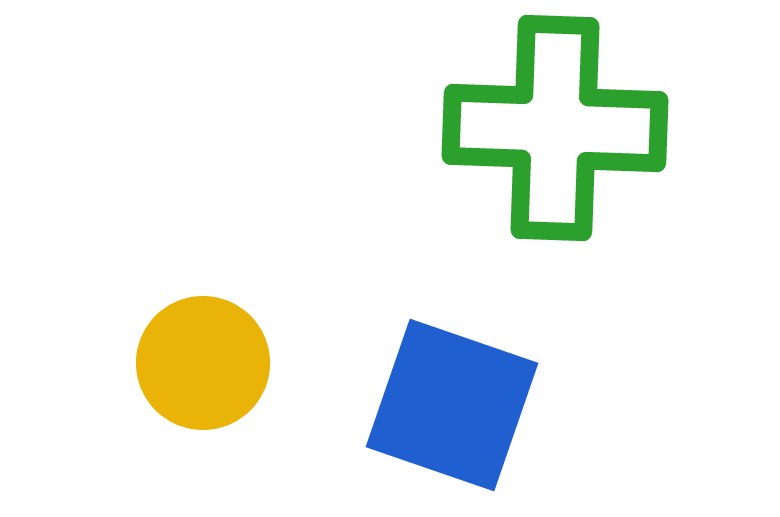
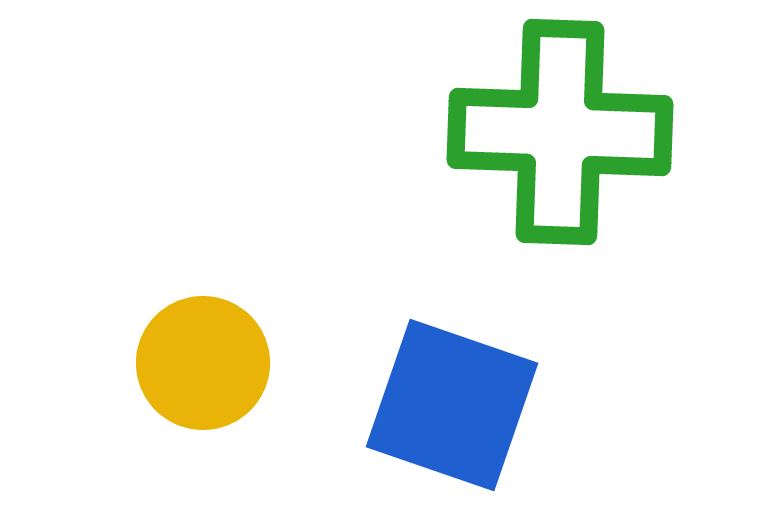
green cross: moved 5 px right, 4 px down
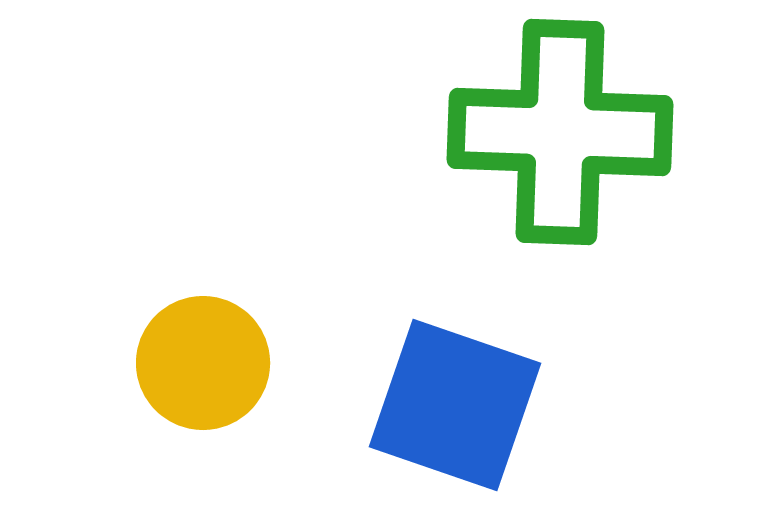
blue square: moved 3 px right
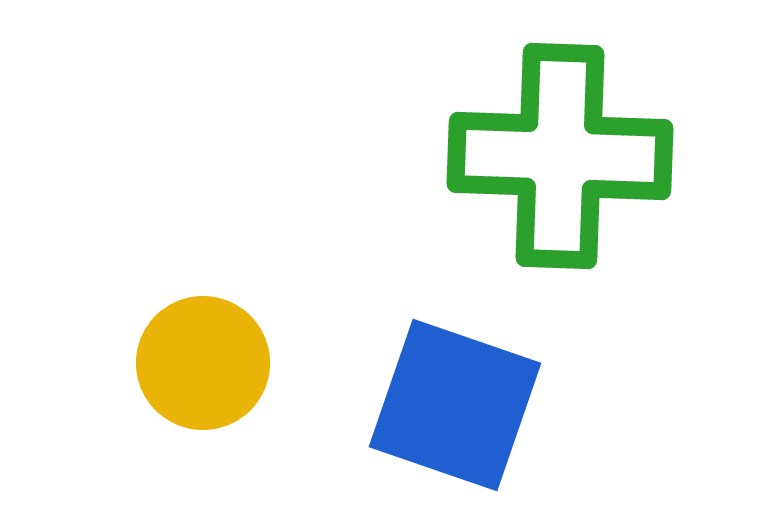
green cross: moved 24 px down
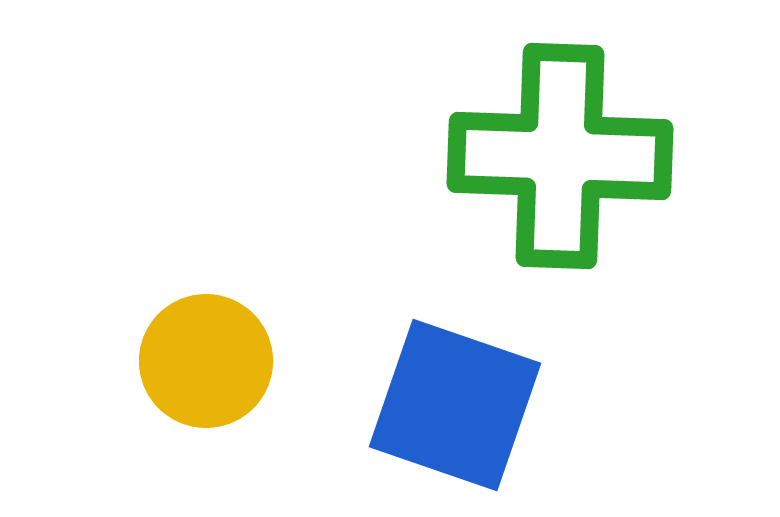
yellow circle: moved 3 px right, 2 px up
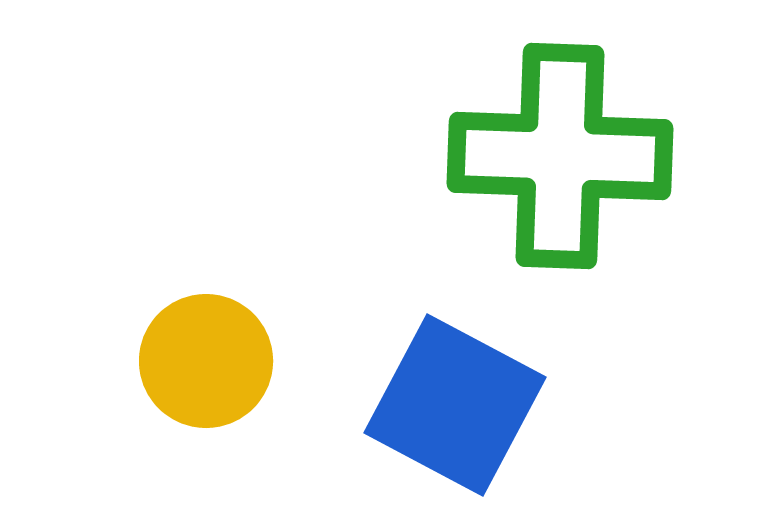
blue square: rotated 9 degrees clockwise
